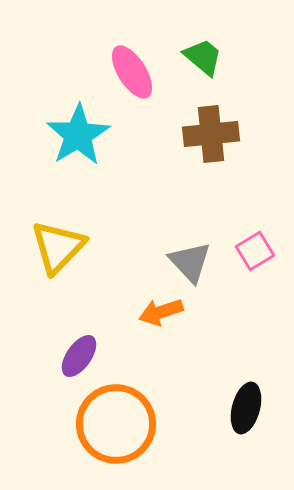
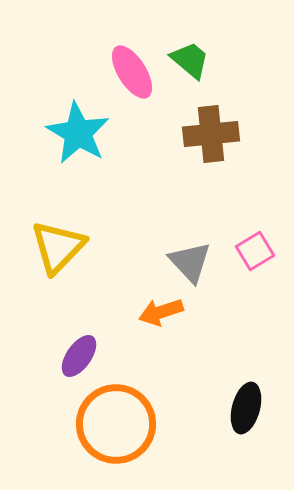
green trapezoid: moved 13 px left, 3 px down
cyan star: moved 2 px up; rotated 10 degrees counterclockwise
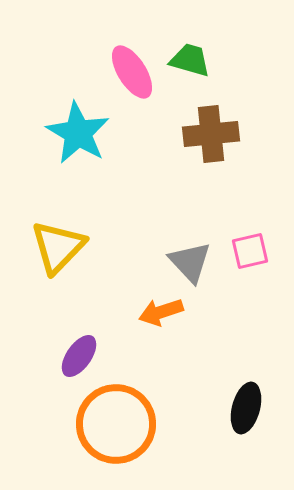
green trapezoid: rotated 24 degrees counterclockwise
pink square: moved 5 px left; rotated 18 degrees clockwise
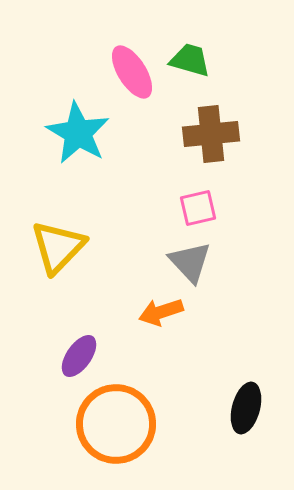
pink square: moved 52 px left, 43 px up
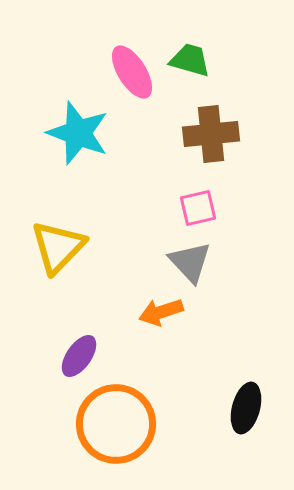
cyan star: rotated 10 degrees counterclockwise
